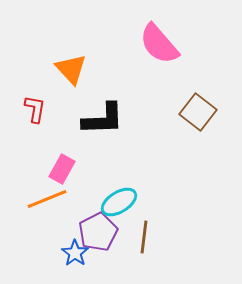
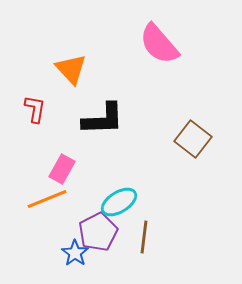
brown square: moved 5 px left, 27 px down
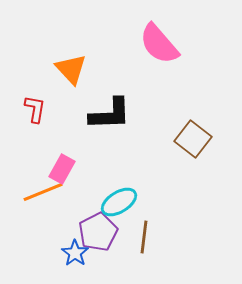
black L-shape: moved 7 px right, 5 px up
orange line: moved 4 px left, 7 px up
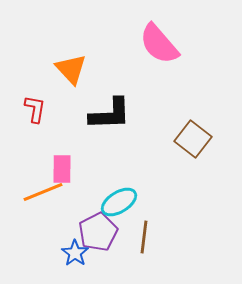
pink rectangle: rotated 28 degrees counterclockwise
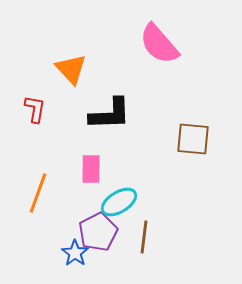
brown square: rotated 33 degrees counterclockwise
pink rectangle: moved 29 px right
orange line: moved 5 px left, 1 px down; rotated 48 degrees counterclockwise
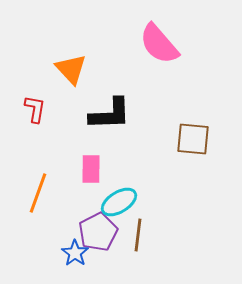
brown line: moved 6 px left, 2 px up
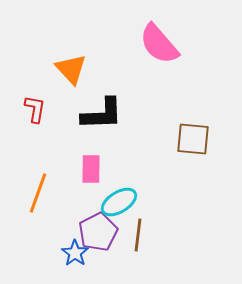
black L-shape: moved 8 px left
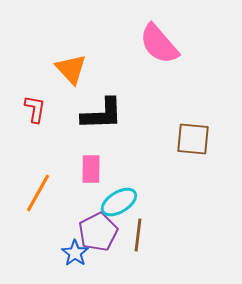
orange line: rotated 9 degrees clockwise
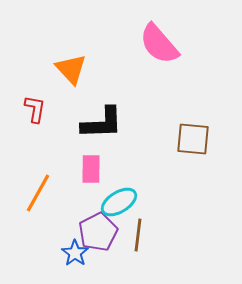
black L-shape: moved 9 px down
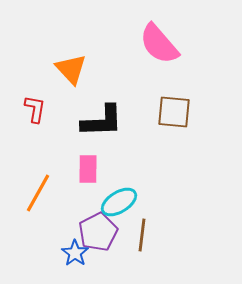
black L-shape: moved 2 px up
brown square: moved 19 px left, 27 px up
pink rectangle: moved 3 px left
brown line: moved 4 px right
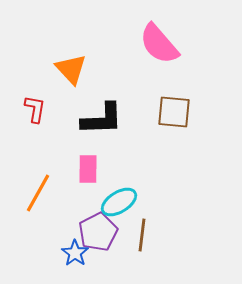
black L-shape: moved 2 px up
